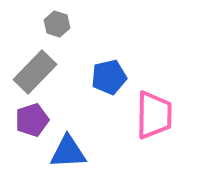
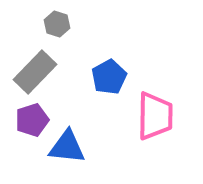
blue pentagon: rotated 16 degrees counterclockwise
pink trapezoid: moved 1 px right, 1 px down
blue triangle: moved 1 px left, 5 px up; rotated 9 degrees clockwise
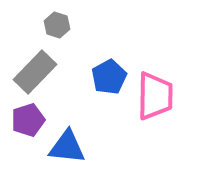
gray hexagon: moved 1 px down
pink trapezoid: moved 20 px up
purple pentagon: moved 4 px left
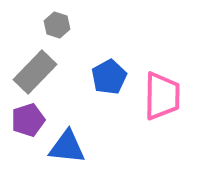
pink trapezoid: moved 7 px right
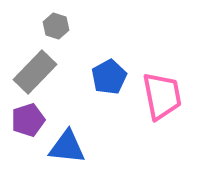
gray hexagon: moved 1 px left, 1 px down
pink trapezoid: rotated 12 degrees counterclockwise
